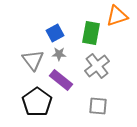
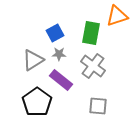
gray triangle: rotated 35 degrees clockwise
gray cross: moved 4 px left; rotated 15 degrees counterclockwise
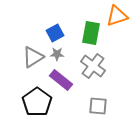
gray star: moved 2 px left
gray triangle: moved 3 px up
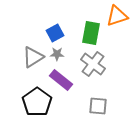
gray cross: moved 2 px up
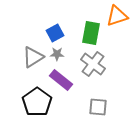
gray square: moved 1 px down
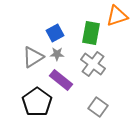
gray square: rotated 30 degrees clockwise
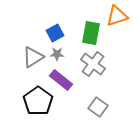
black pentagon: moved 1 px right, 1 px up
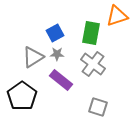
black pentagon: moved 16 px left, 5 px up
gray square: rotated 18 degrees counterclockwise
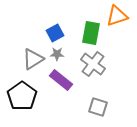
gray triangle: moved 2 px down
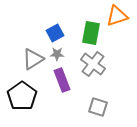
purple rectangle: moved 1 px right; rotated 30 degrees clockwise
